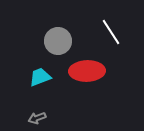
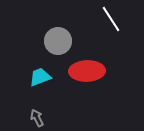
white line: moved 13 px up
gray arrow: rotated 84 degrees clockwise
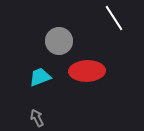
white line: moved 3 px right, 1 px up
gray circle: moved 1 px right
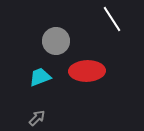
white line: moved 2 px left, 1 px down
gray circle: moved 3 px left
gray arrow: rotated 72 degrees clockwise
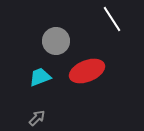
red ellipse: rotated 20 degrees counterclockwise
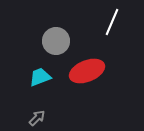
white line: moved 3 px down; rotated 56 degrees clockwise
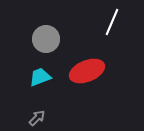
gray circle: moved 10 px left, 2 px up
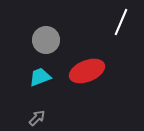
white line: moved 9 px right
gray circle: moved 1 px down
